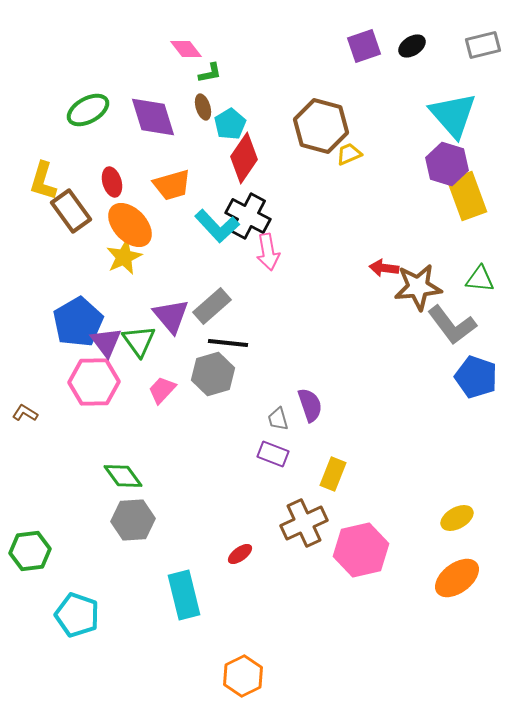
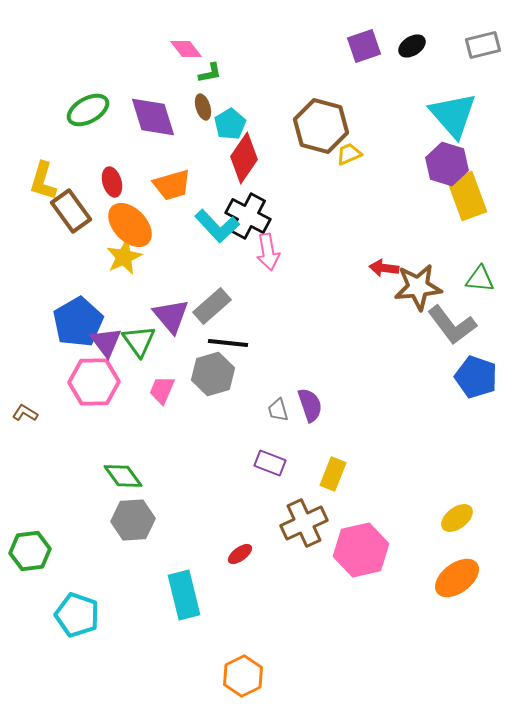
pink trapezoid at (162, 390): rotated 20 degrees counterclockwise
gray trapezoid at (278, 419): moved 9 px up
purple rectangle at (273, 454): moved 3 px left, 9 px down
yellow ellipse at (457, 518): rotated 8 degrees counterclockwise
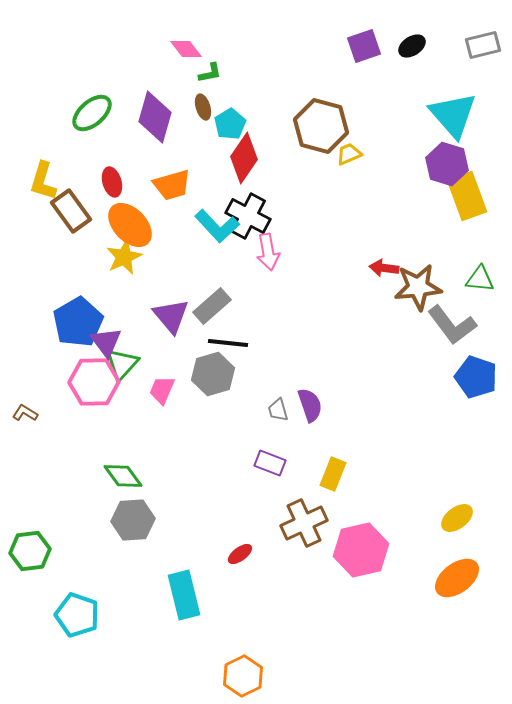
green ellipse at (88, 110): moved 4 px right, 3 px down; rotated 12 degrees counterclockwise
purple diamond at (153, 117): moved 2 px right; rotated 33 degrees clockwise
green triangle at (139, 341): moved 17 px left, 23 px down; rotated 18 degrees clockwise
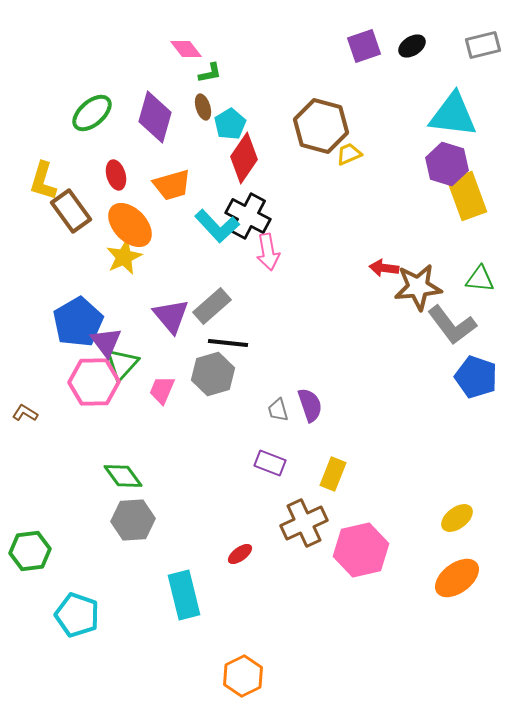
cyan triangle at (453, 115): rotated 42 degrees counterclockwise
red ellipse at (112, 182): moved 4 px right, 7 px up
